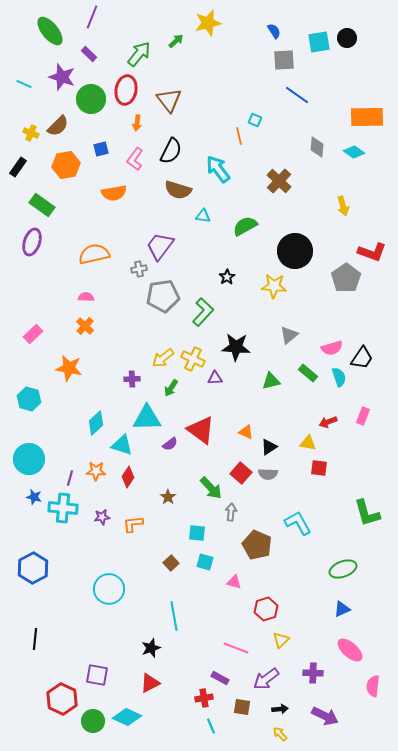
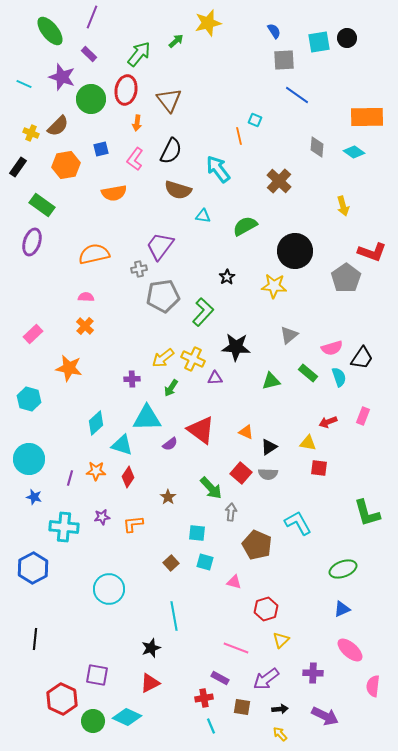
cyan cross at (63, 508): moved 1 px right, 19 px down
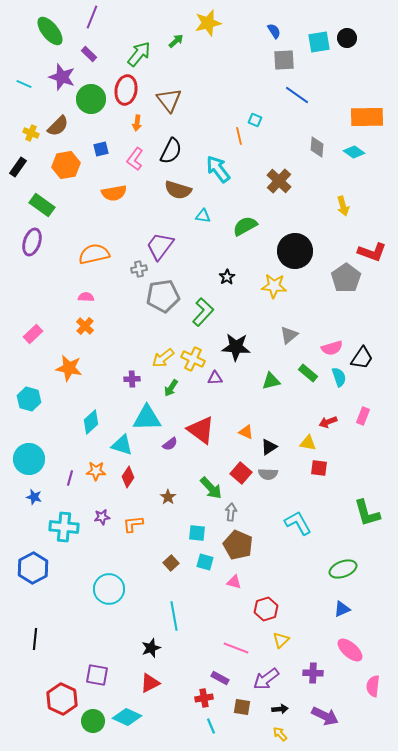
cyan diamond at (96, 423): moved 5 px left, 1 px up
brown pentagon at (257, 545): moved 19 px left
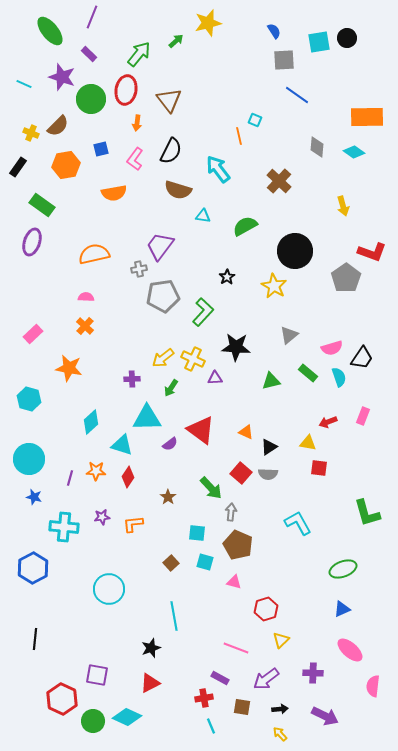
yellow star at (274, 286): rotated 25 degrees clockwise
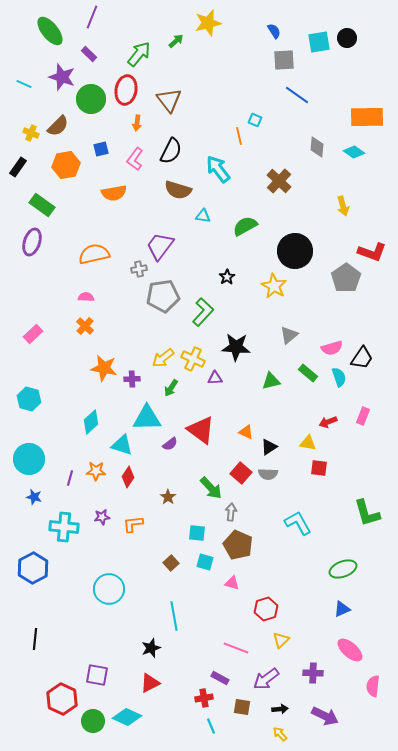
orange star at (69, 368): moved 35 px right
pink triangle at (234, 582): moved 2 px left, 1 px down
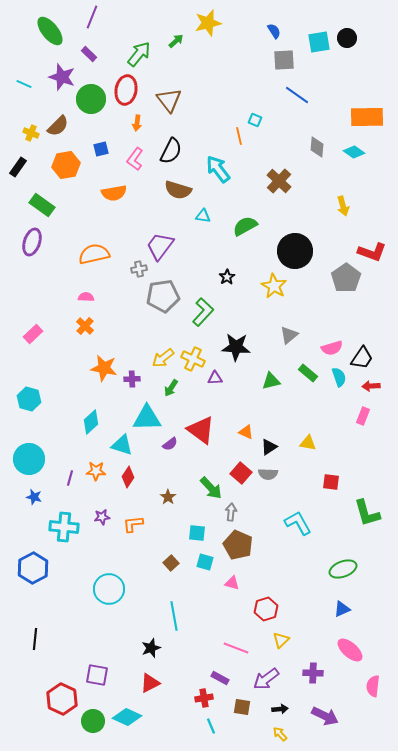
red arrow at (328, 422): moved 43 px right, 36 px up; rotated 18 degrees clockwise
red square at (319, 468): moved 12 px right, 14 px down
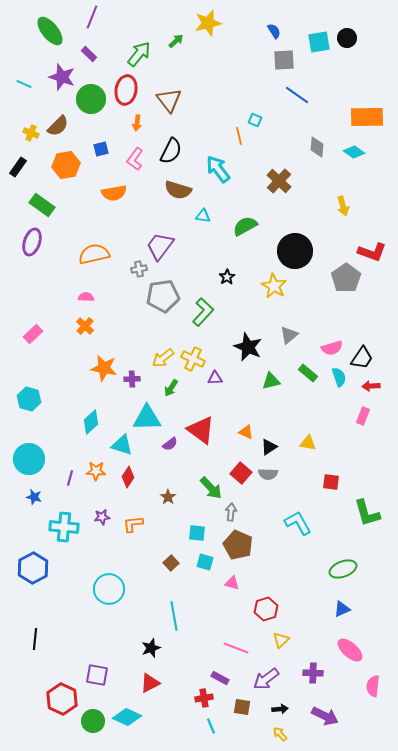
black star at (236, 347): moved 12 px right; rotated 20 degrees clockwise
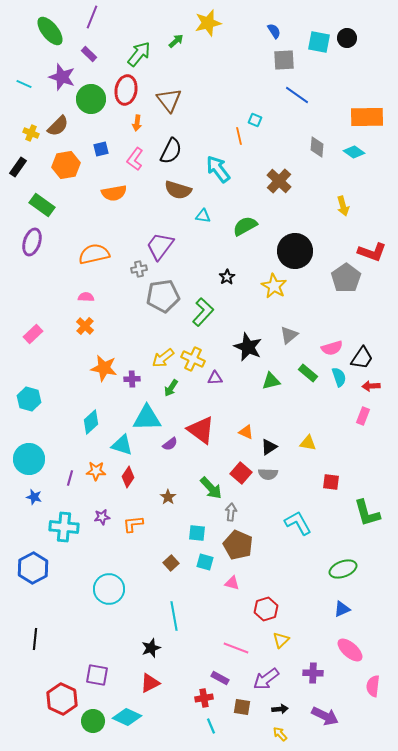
cyan square at (319, 42): rotated 20 degrees clockwise
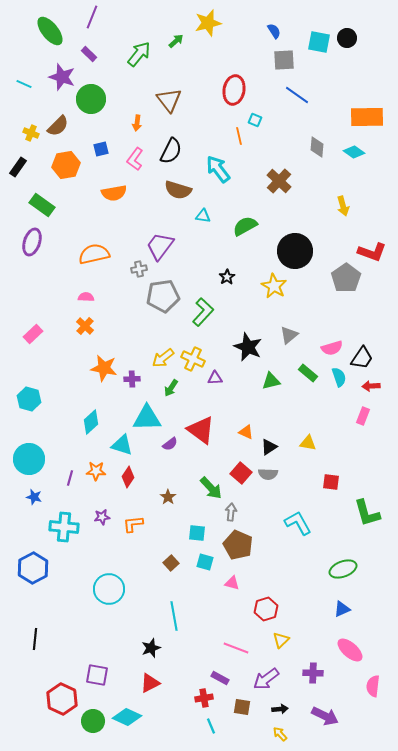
red ellipse at (126, 90): moved 108 px right
